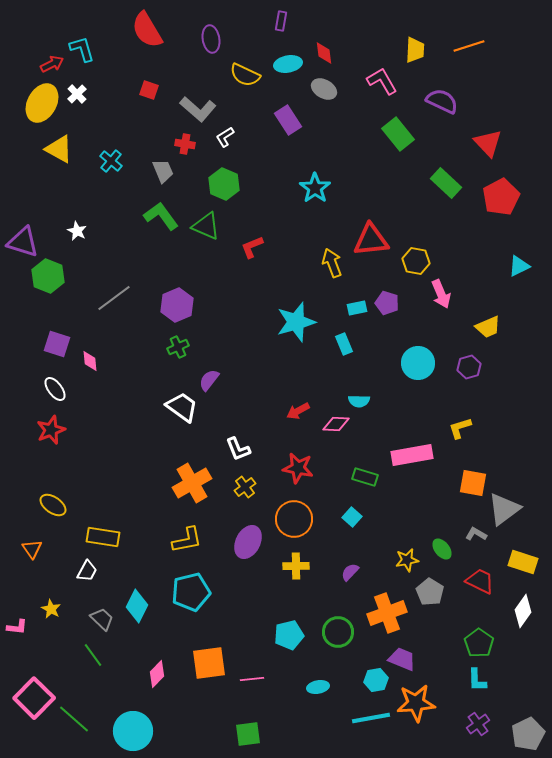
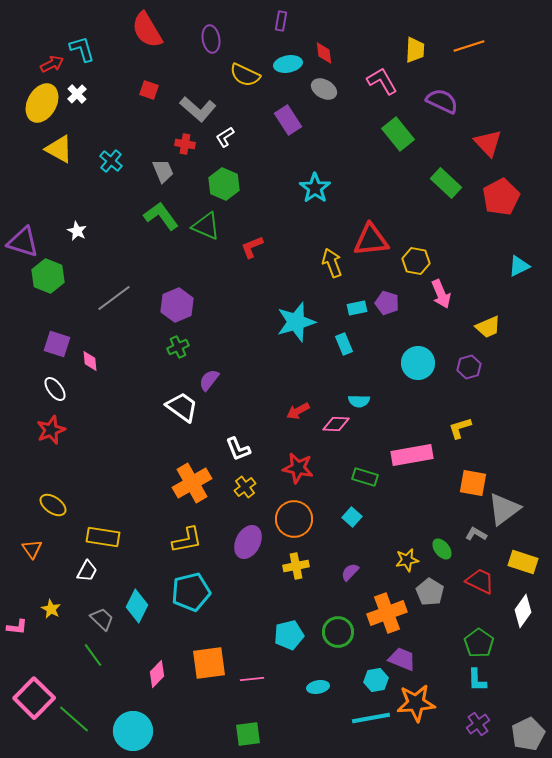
yellow cross at (296, 566): rotated 10 degrees counterclockwise
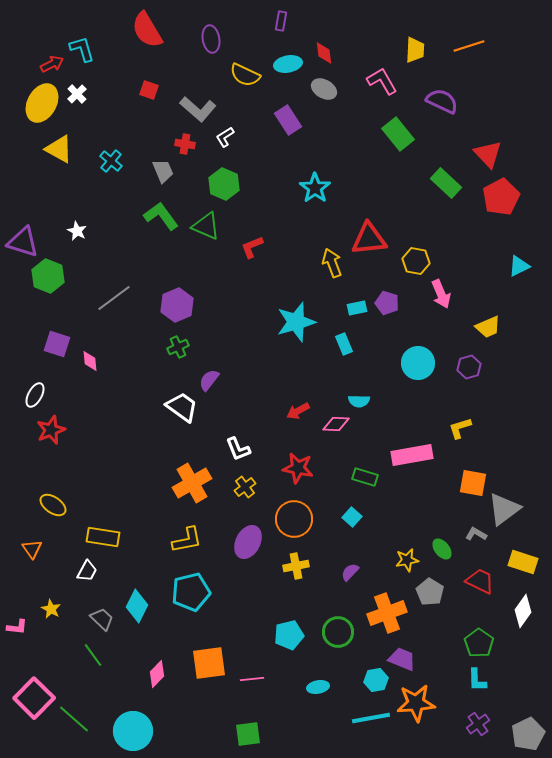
red triangle at (488, 143): moved 11 px down
red triangle at (371, 240): moved 2 px left, 1 px up
white ellipse at (55, 389): moved 20 px left, 6 px down; rotated 65 degrees clockwise
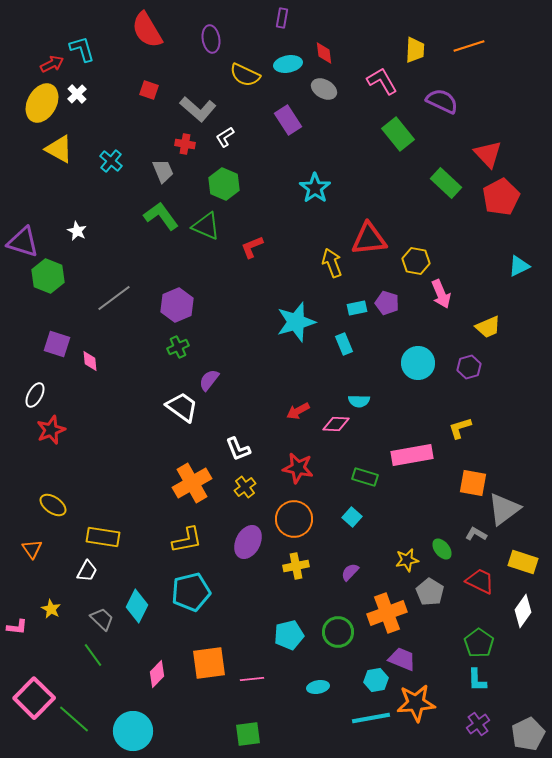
purple rectangle at (281, 21): moved 1 px right, 3 px up
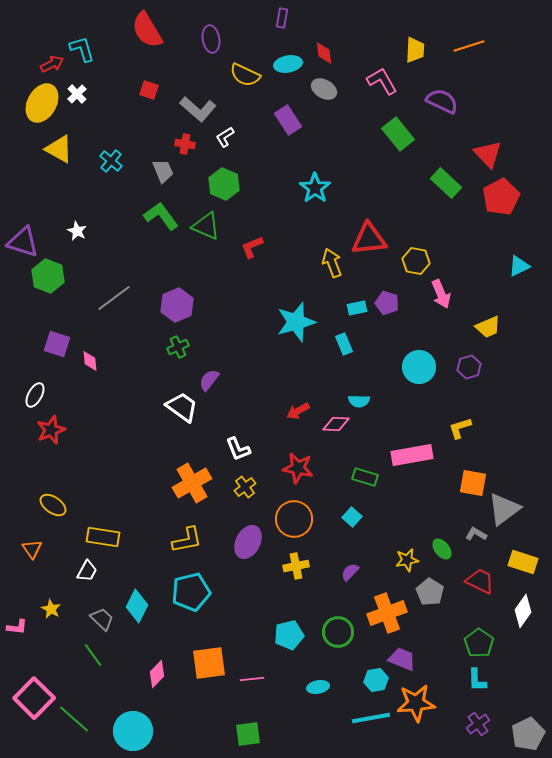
cyan circle at (418, 363): moved 1 px right, 4 px down
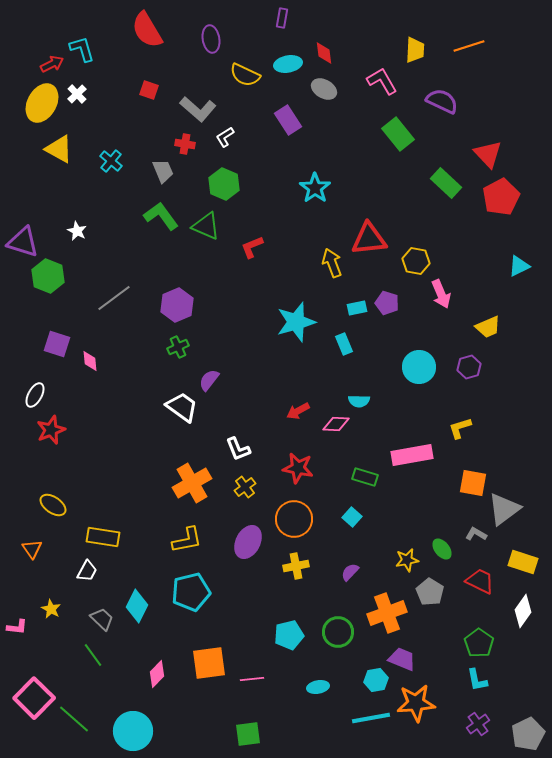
cyan L-shape at (477, 680): rotated 10 degrees counterclockwise
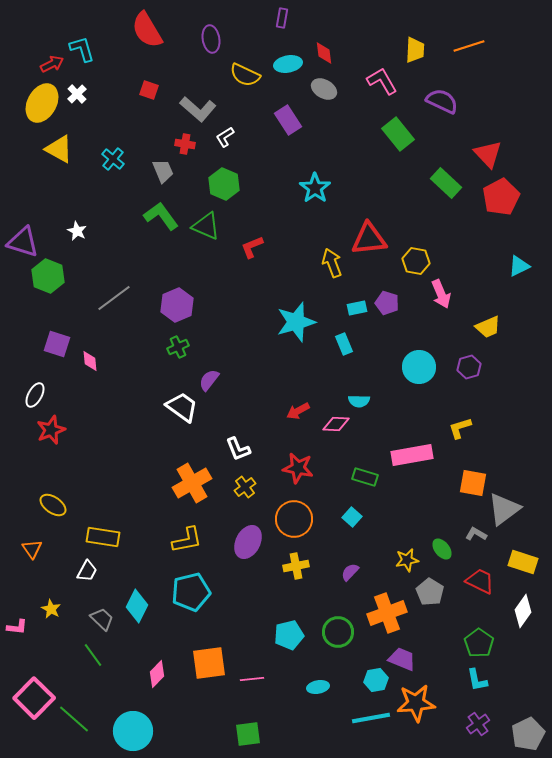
cyan cross at (111, 161): moved 2 px right, 2 px up
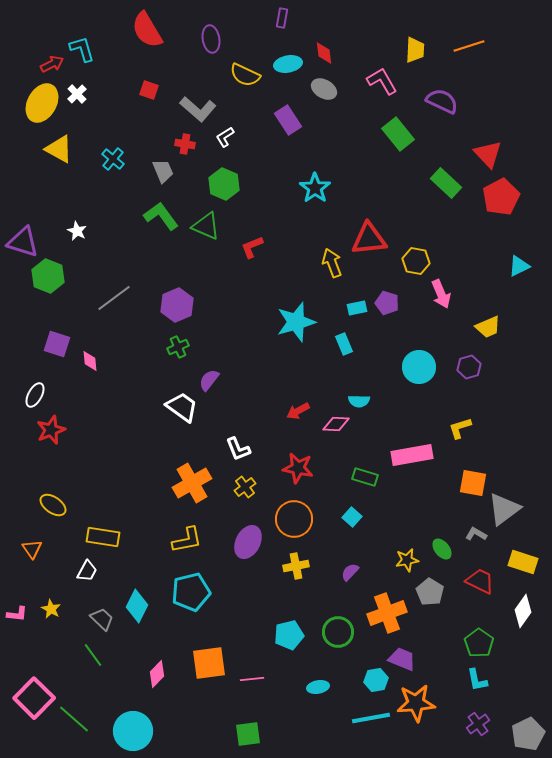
pink L-shape at (17, 627): moved 13 px up
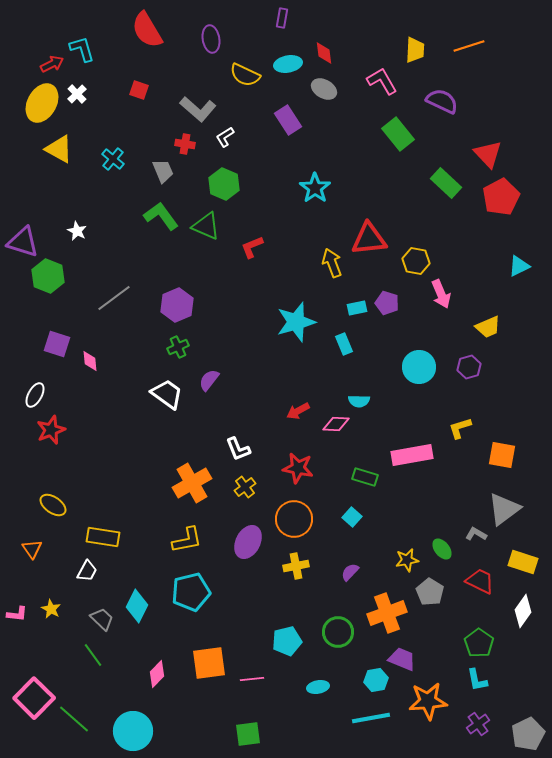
red square at (149, 90): moved 10 px left
white trapezoid at (182, 407): moved 15 px left, 13 px up
orange square at (473, 483): moved 29 px right, 28 px up
cyan pentagon at (289, 635): moved 2 px left, 6 px down
orange star at (416, 703): moved 12 px right, 2 px up
